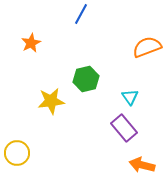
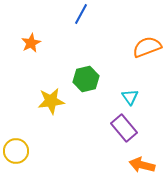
yellow circle: moved 1 px left, 2 px up
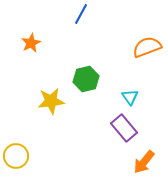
yellow circle: moved 5 px down
orange arrow: moved 2 px right, 3 px up; rotated 65 degrees counterclockwise
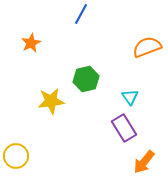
purple rectangle: rotated 8 degrees clockwise
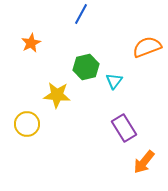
green hexagon: moved 12 px up
cyan triangle: moved 16 px left, 16 px up; rotated 12 degrees clockwise
yellow star: moved 6 px right, 6 px up; rotated 12 degrees clockwise
yellow circle: moved 11 px right, 32 px up
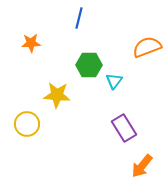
blue line: moved 2 px left, 4 px down; rotated 15 degrees counterclockwise
orange star: rotated 24 degrees clockwise
green hexagon: moved 3 px right, 2 px up; rotated 15 degrees clockwise
orange arrow: moved 2 px left, 4 px down
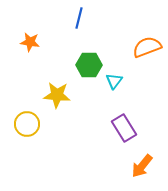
orange star: moved 1 px left, 1 px up; rotated 12 degrees clockwise
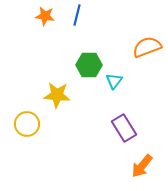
blue line: moved 2 px left, 3 px up
orange star: moved 15 px right, 26 px up
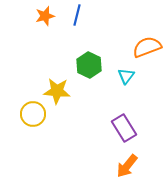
orange star: rotated 24 degrees counterclockwise
green hexagon: rotated 25 degrees clockwise
cyan triangle: moved 12 px right, 5 px up
yellow star: moved 4 px up
yellow circle: moved 6 px right, 10 px up
orange arrow: moved 15 px left
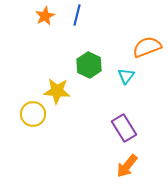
orange star: rotated 12 degrees counterclockwise
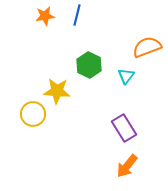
orange star: rotated 18 degrees clockwise
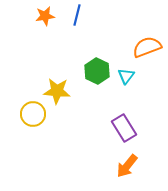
green hexagon: moved 8 px right, 6 px down
